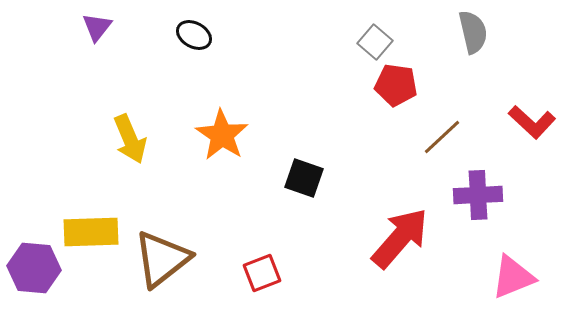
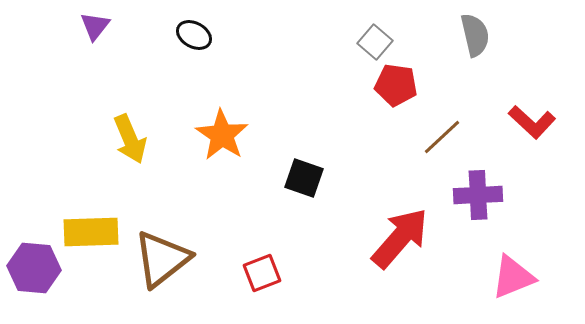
purple triangle: moved 2 px left, 1 px up
gray semicircle: moved 2 px right, 3 px down
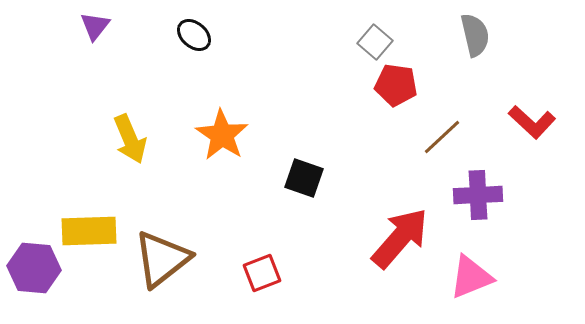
black ellipse: rotated 12 degrees clockwise
yellow rectangle: moved 2 px left, 1 px up
pink triangle: moved 42 px left
